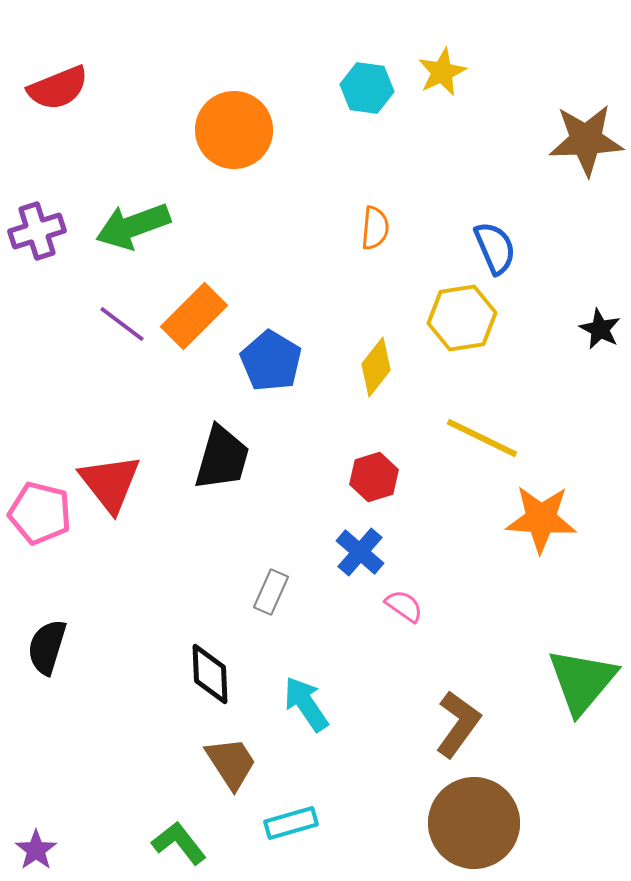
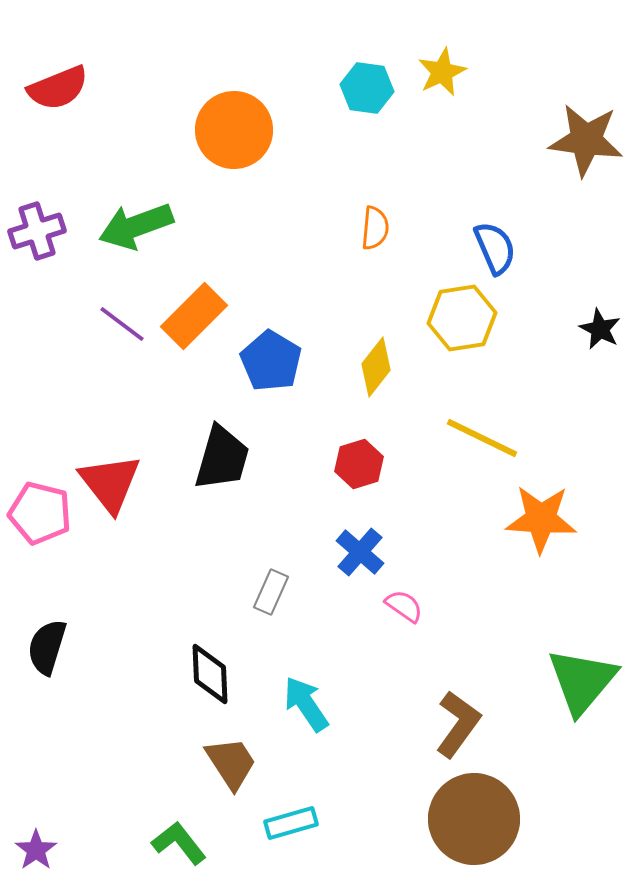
brown star: rotated 10 degrees clockwise
green arrow: moved 3 px right
red hexagon: moved 15 px left, 13 px up
brown circle: moved 4 px up
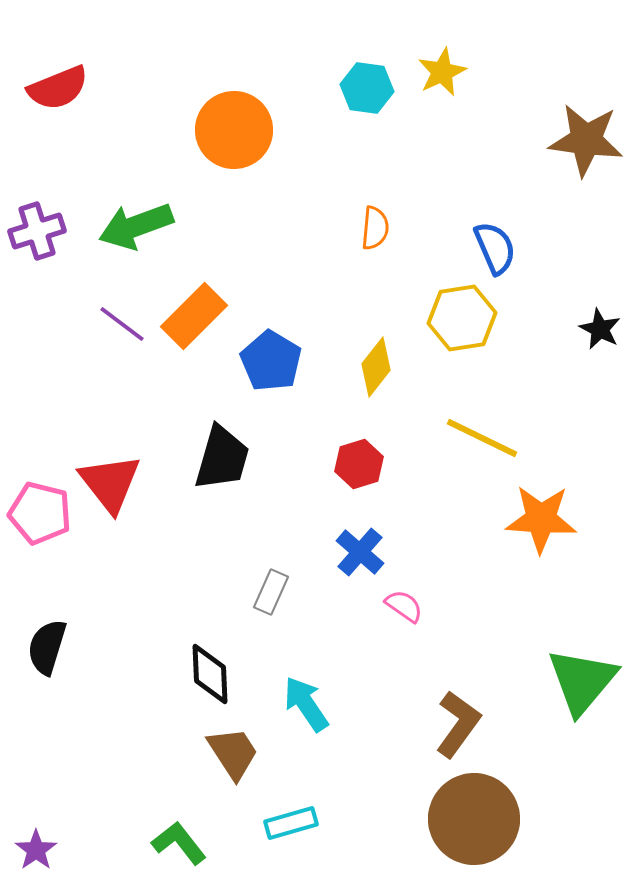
brown trapezoid: moved 2 px right, 10 px up
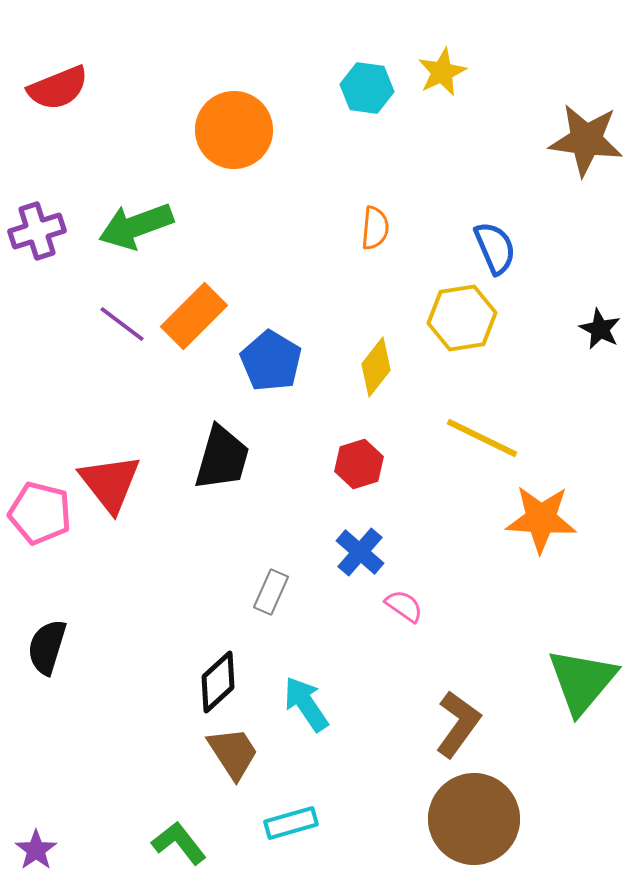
black diamond: moved 8 px right, 8 px down; rotated 50 degrees clockwise
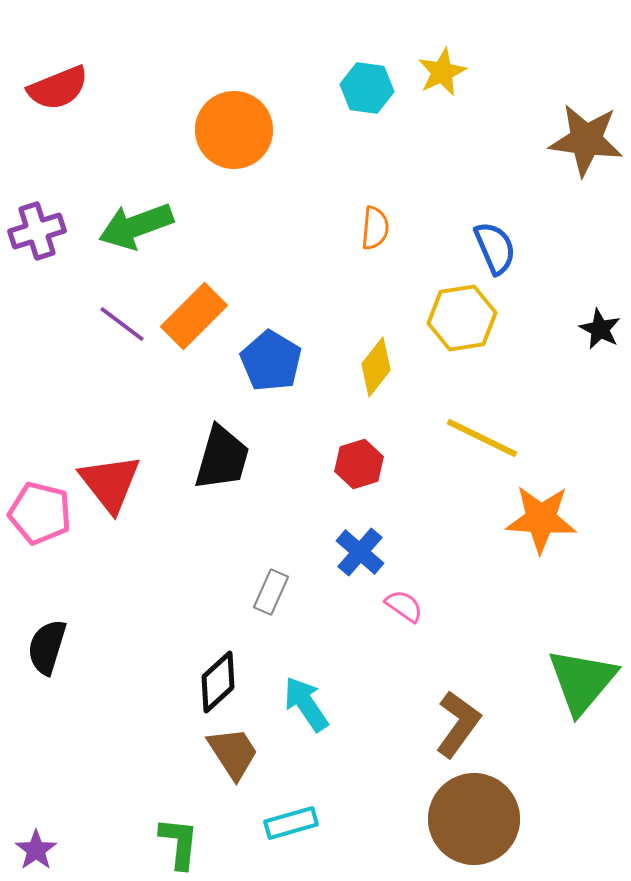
green L-shape: rotated 44 degrees clockwise
